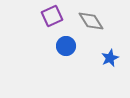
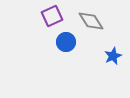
blue circle: moved 4 px up
blue star: moved 3 px right, 2 px up
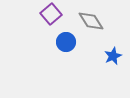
purple square: moved 1 px left, 2 px up; rotated 15 degrees counterclockwise
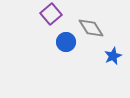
gray diamond: moved 7 px down
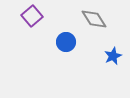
purple square: moved 19 px left, 2 px down
gray diamond: moved 3 px right, 9 px up
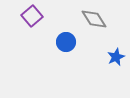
blue star: moved 3 px right, 1 px down
